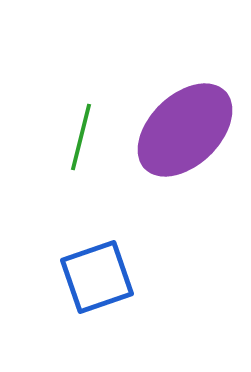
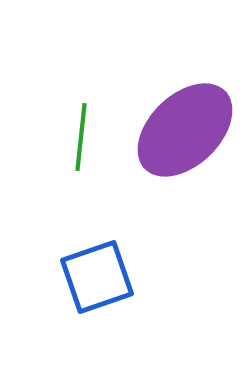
green line: rotated 8 degrees counterclockwise
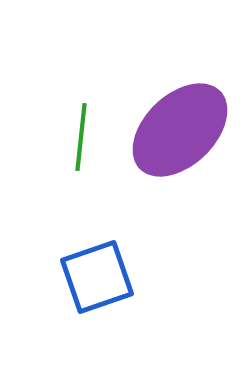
purple ellipse: moved 5 px left
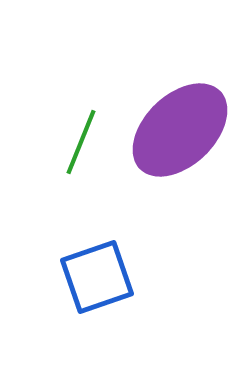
green line: moved 5 px down; rotated 16 degrees clockwise
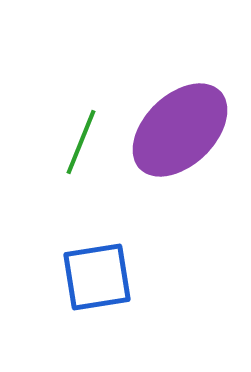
blue square: rotated 10 degrees clockwise
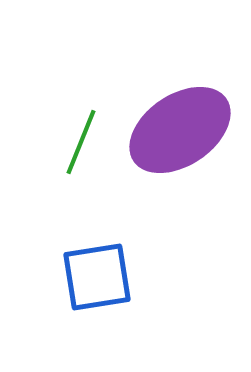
purple ellipse: rotated 10 degrees clockwise
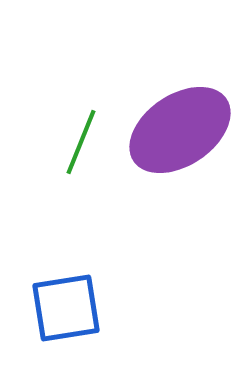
blue square: moved 31 px left, 31 px down
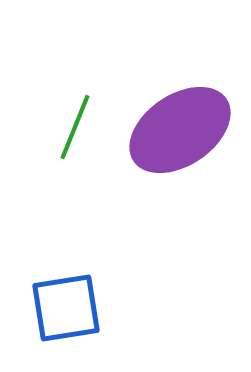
green line: moved 6 px left, 15 px up
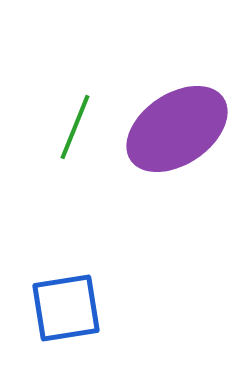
purple ellipse: moved 3 px left, 1 px up
